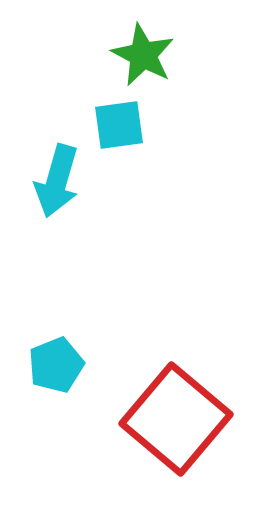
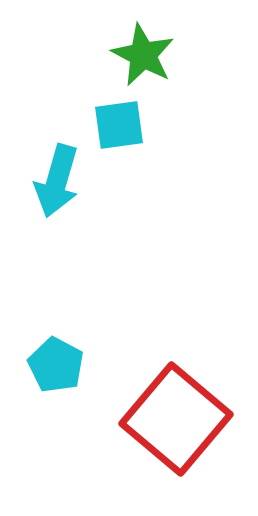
cyan pentagon: rotated 22 degrees counterclockwise
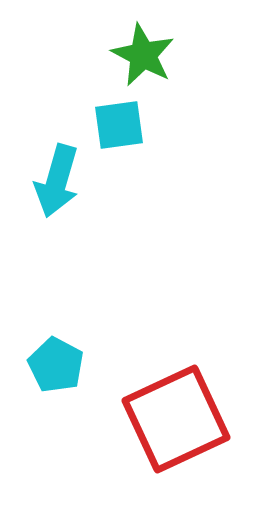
red square: rotated 25 degrees clockwise
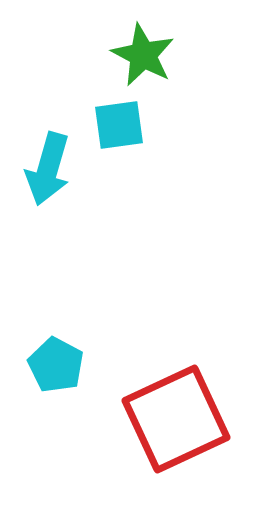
cyan arrow: moved 9 px left, 12 px up
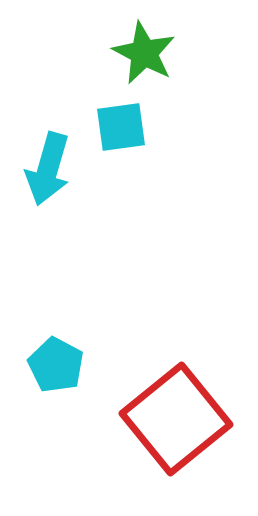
green star: moved 1 px right, 2 px up
cyan square: moved 2 px right, 2 px down
red square: rotated 14 degrees counterclockwise
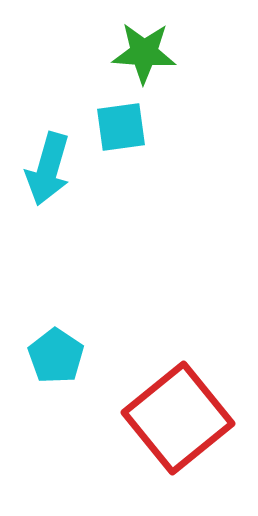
green star: rotated 24 degrees counterclockwise
cyan pentagon: moved 9 px up; rotated 6 degrees clockwise
red square: moved 2 px right, 1 px up
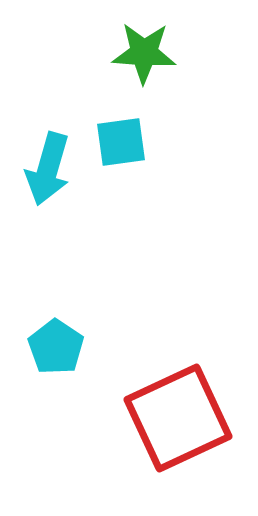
cyan square: moved 15 px down
cyan pentagon: moved 9 px up
red square: rotated 14 degrees clockwise
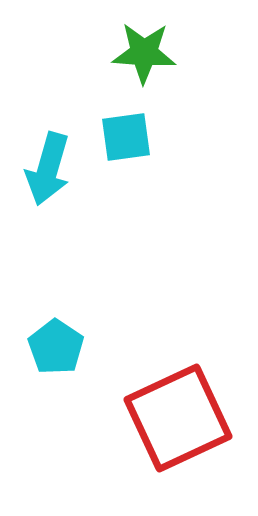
cyan square: moved 5 px right, 5 px up
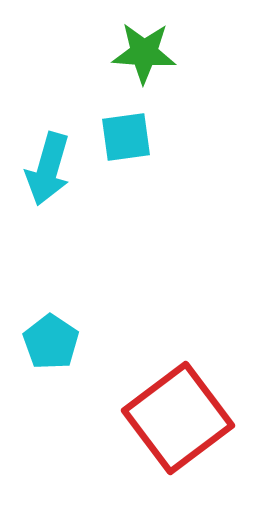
cyan pentagon: moved 5 px left, 5 px up
red square: rotated 12 degrees counterclockwise
